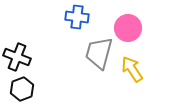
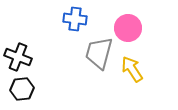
blue cross: moved 2 px left, 2 px down
black cross: moved 1 px right
black hexagon: rotated 15 degrees clockwise
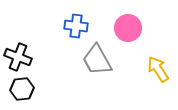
blue cross: moved 1 px right, 7 px down
gray trapezoid: moved 2 px left, 7 px down; rotated 44 degrees counterclockwise
yellow arrow: moved 26 px right
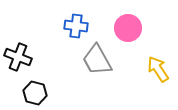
black hexagon: moved 13 px right, 4 px down; rotated 20 degrees clockwise
